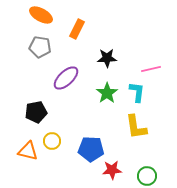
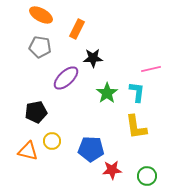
black star: moved 14 px left
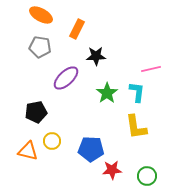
black star: moved 3 px right, 2 px up
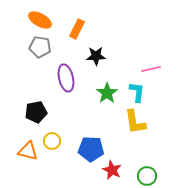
orange ellipse: moved 1 px left, 5 px down
purple ellipse: rotated 60 degrees counterclockwise
yellow L-shape: moved 1 px left, 5 px up
red star: rotated 30 degrees clockwise
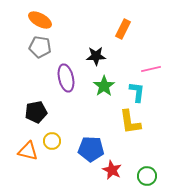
orange rectangle: moved 46 px right
green star: moved 3 px left, 7 px up
yellow L-shape: moved 5 px left
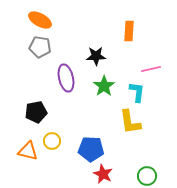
orange rectangle: moved 6 px right, 2 px down; rotated 24 degrees counterclockwise
red star: moved 9 px left, 4 px down
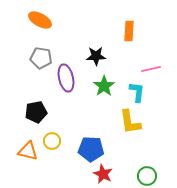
gray pentagon: moved 1 px right, 11 px down
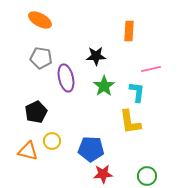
black pentagon: rotated 15 degrees counterclockwise
red star: rotated 30 degrees counterclockwise
